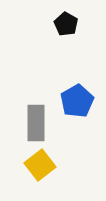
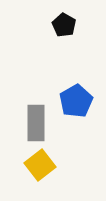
black pentagon: moved 2 px left, 1 px down
blue pentagon: moved 1 px left
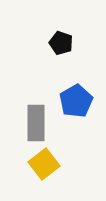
black pentagon: moved 3 px left, 18 px down; rotated 10 degrees counterclockwise
yellow square: moved 4 px right, 1 px up
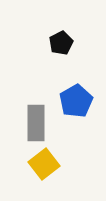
black pentagon: rotated 25 degrees clockwise
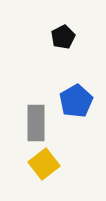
black pentagon: moved 2 px right, 6 px up
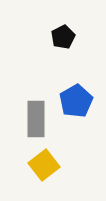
gray rectangle: moved 4 px up
yellow square: moved 1 px down
